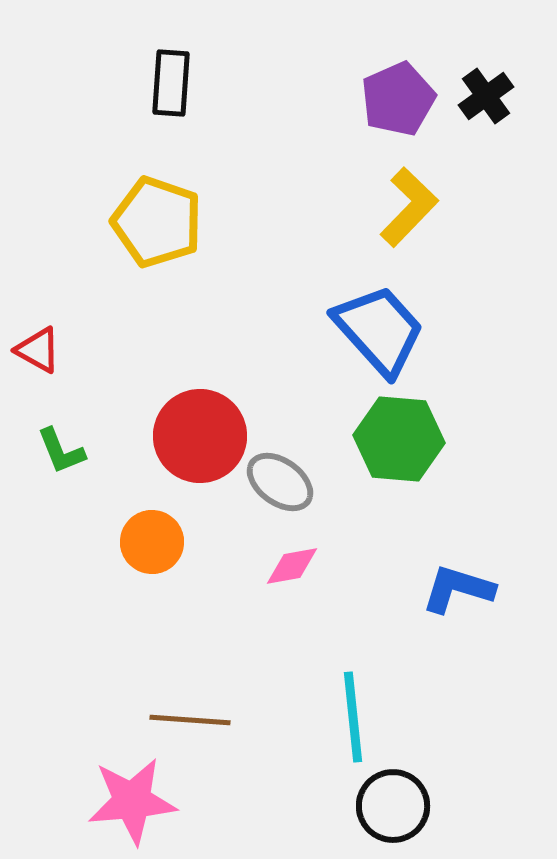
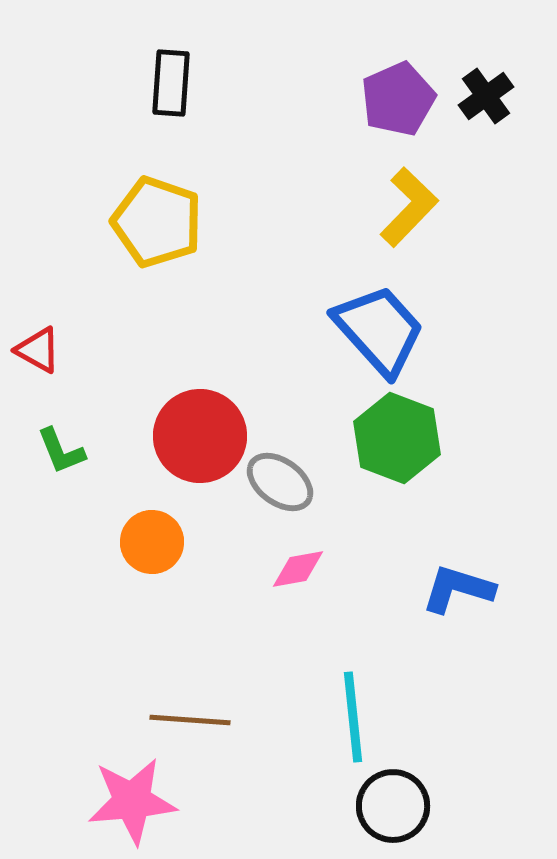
green hexagon: moved 2 px left, 1 px up; rotated 16 degrees clockwise
pink diamond: moved 6 px right, 3 px down
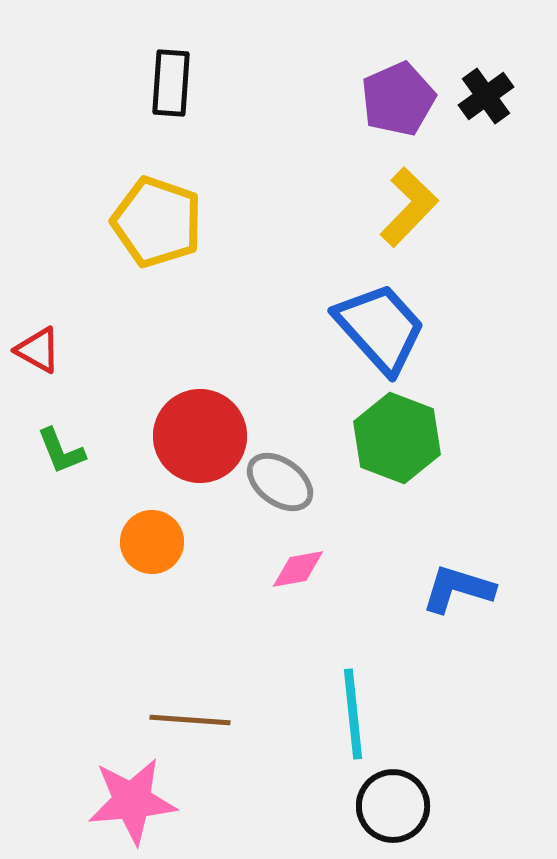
blue trapezoid: moved 1 px right, 2 px up
cyan line: moved 3 px up
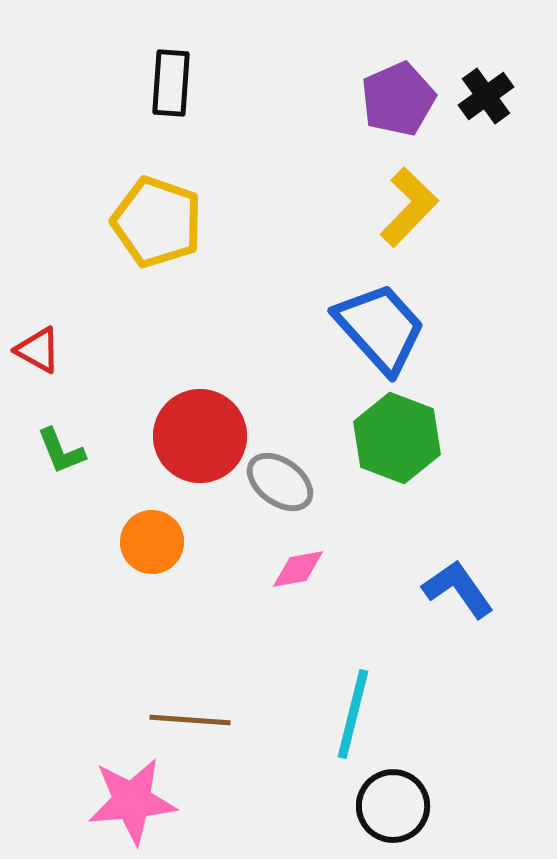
blue L-shape: rotated 38 degrees clockwise
cyan line: rotated 20 degrees clockwise
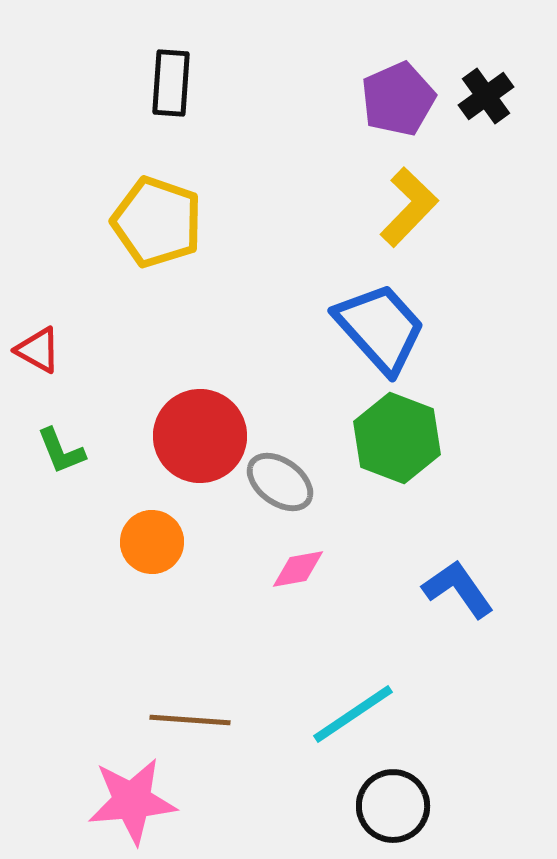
cyan line: rotated 42 degrees clockwise
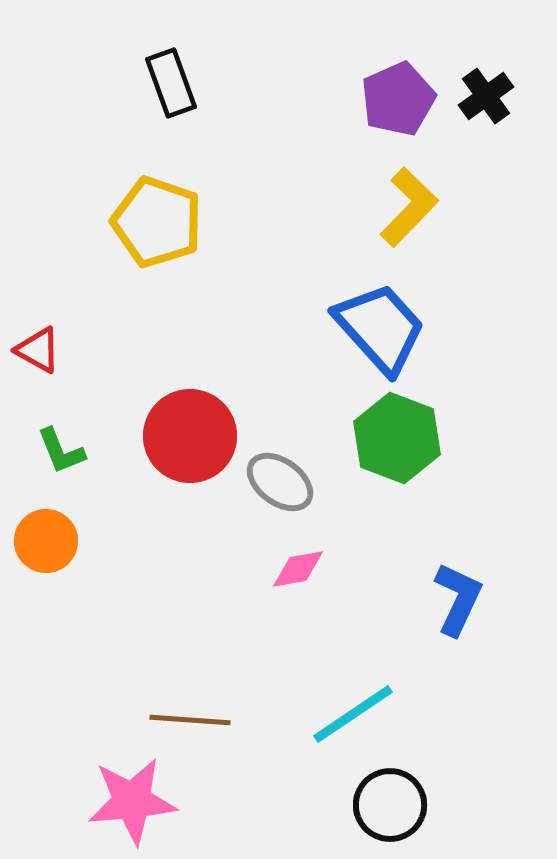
black rectangle: rotated 24 degrees counterclockwise
red circle: moved 10 px left
orange circle: moved 106 px left, 1 px up
blue L-shape: moved 10 px down; rotated 60 degrees clockwise
black circle: moved 3 px left, 1 px up
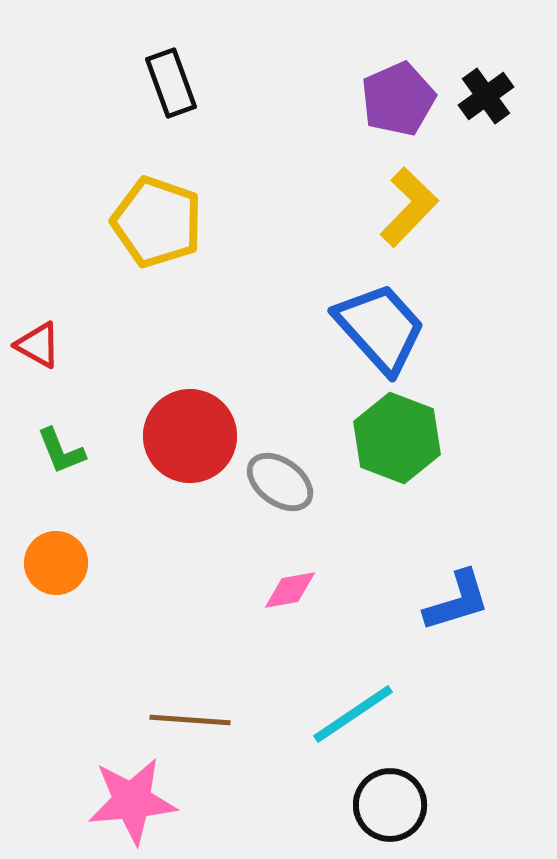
red triangle: moved 5 px up
orange circle: moved 10 px right, 22 px down
pink diamond: moved 8 px left, 21 px down
blue L-shape: moved 1 px left, 2 px down; rotated 48 degrees clockwise
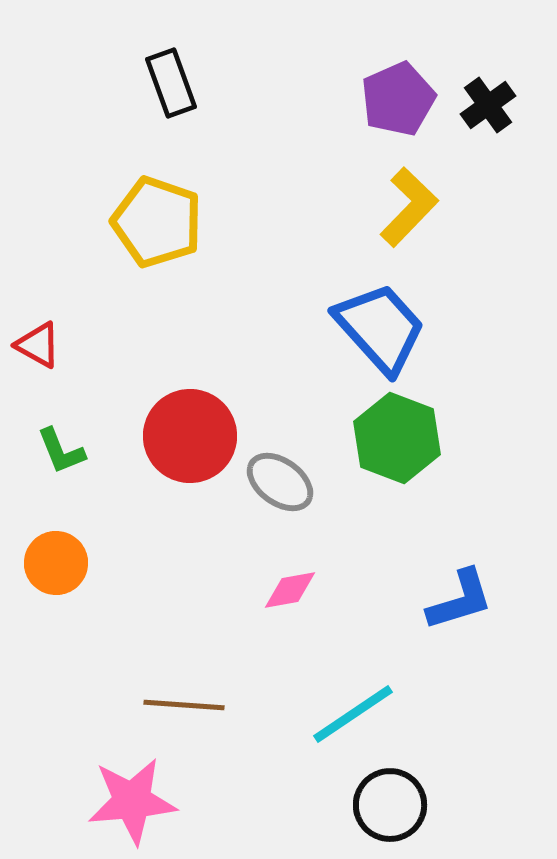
black cross: moved 2 px right, 9 px down
blue L-shape: moved 3 px right, 1 px up
brown line: moved 6 px left, 15 px up
